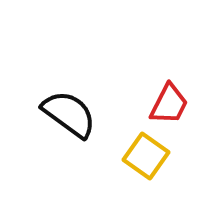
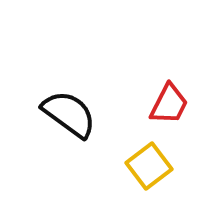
yellow square: moved 3 px right, 10 px down; rotated 18 degrees clockwise
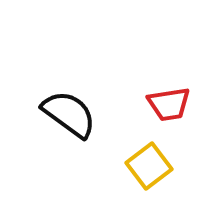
red trapezoid: rotated 54 degrees clockwise
